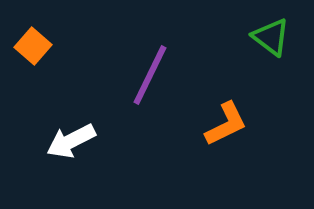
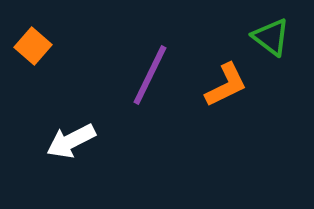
orange L-shape: moved 39 px up
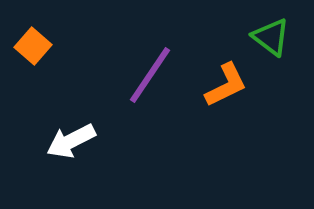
purple line: rotated 8 degrees clockwise
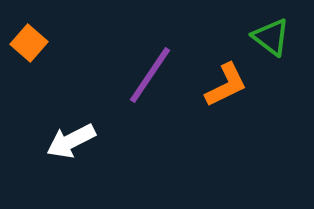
orange square: moved 4 px left, 3 px up
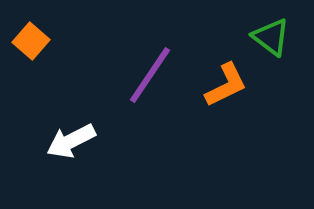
orange square: moved 2 px right, 2 px up
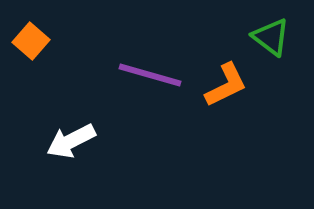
purple line: rotated 72 degrees clockwise
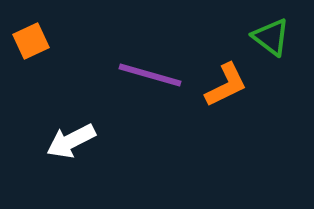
orange square: rotated 24 degrees clockwise
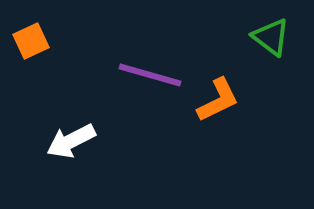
orange L-shape: moved 8 px left, 15 px down
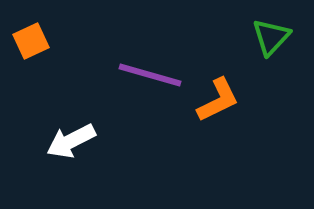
green triangle: rotated 36 degrees clockwise
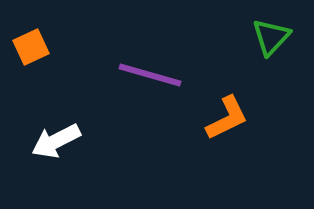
orange square: moved 6 px down
orange L-shape: moved 9 px right, 18 px down
white arrow: moved 15 px left
